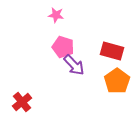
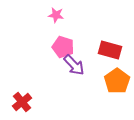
red rectangle: moved 2 px left, 1 px up
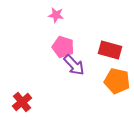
orange pentagon: rotated 25 degrees counterclockwise
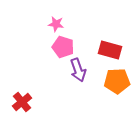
pink star: moved 9 px down
purple arrow: moved 4 px right, 5 px down; rotated 25 degrees clockwise
orange pentagon: rotated 15 degrees counterclockwise
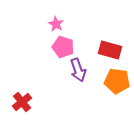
pink star: rotated 21 degrees clockwise
orange pentagon: rotated 10 degrees clockwise
